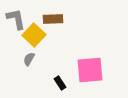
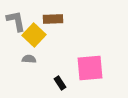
gray L-shape: moved 2 px down
gray semicircle: rotated 64 degrees clockwise
pink square: moved 2 px up
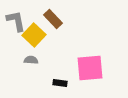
brown rectangle: rotated 48 degrees clockwise
gray semicircle: moved 2 px right, 1 px down
black rectangle: rotated 48 degrees counterclockwise
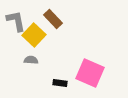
pink square: moved 5 px down; rotated 28 degrees clockwise
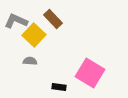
gray L-shape: rotated 55 degrees counterclockwise
gray semicircle: moved 1 px left, 1 px down
pink square: rotated 8 degrees clockwise
black rectangle: moved 1 px left, 4 px down
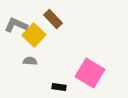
gray L-shape: moved 4 px down
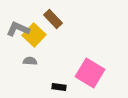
gray L-shape: moved 2 px right, 4 px down
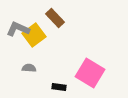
brown rectangle: moved 2 px right, 1 px up
yellow square: rotated 10 degrees clockwise
gray semicircle: moved 1 px left, 7 px down
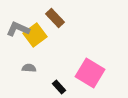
yellow square: moved 1 px right
black rectangle: rotated 40 degrees clockwise
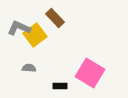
gray L-shape: moved 1 px right, 1 px up
black rectangle: moved 1 px right, 1 px up; rotated 48 degrees counterclockwise
